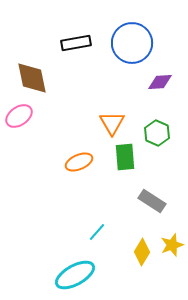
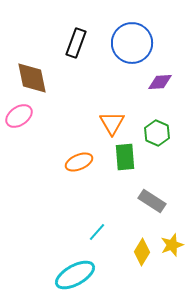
black rectangle: rotated 60 degrees counterclockwise
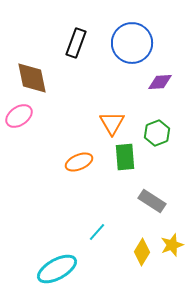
green hexagon: rotated 15 degrees clockwise
cyan ellipse: moved 18 px left, 6 px up
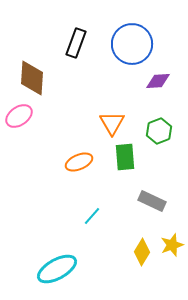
blue circle: moved 1 px down
brown diamond: rotated 15 degrees clockwise
purple diamond: moved 2 px left, 1 px up
green hexagon: moved 2 px right, 2 px up
gray rectangle: rotated 8 degrees counterclockwise
cyan line: moved 5 px left, 16 px up
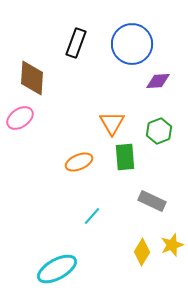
pink ellipse: moved 1 px right, 2 px down
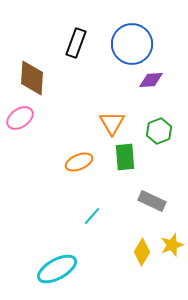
purple diamond: moved 7 px left, 1 px up
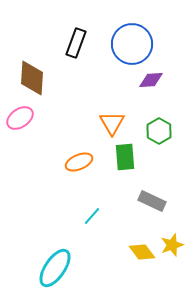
green hexagon: rotated 10 degrees counterclockwise
yellow diamond: rotated 68 degrees counterclockwise
cyan ellipse: moved 2 px left, 1 px up; rotated 27 degrees counterclockwise
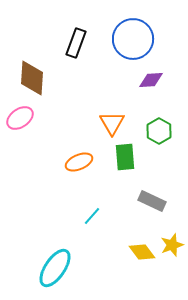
blue circle: moved 1 px right, 5 px up
